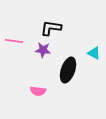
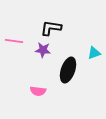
cyan triangle: rotated 48 degrees counterclockwise
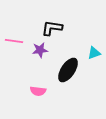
black L-shape: moved 1 px right
purple star: moved 3 px left; rotated 14 degrees counterclockwise
black ellipse: rotated 15 degrees clockwise
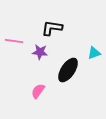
purple star: moved 2 px down; rotated 14 degrees clockwise
pink semicircle: rotated 119 degrees clockwise
